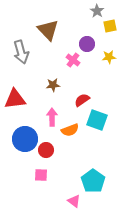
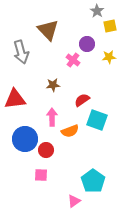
orange semicircle: moved 1 px down
pink triangle: rotated 48 degrees clockwise
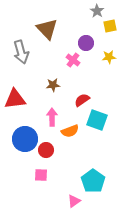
brown triangle: moved 1 px left, 1 px up
purple circle: moved 1 px left, 1 px up
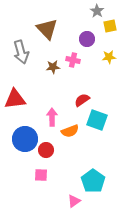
purple circle: moved 1 px right, 4 px up
pink cross: rotated 24 degrees counterclockwise
brown star: moved 18 px up
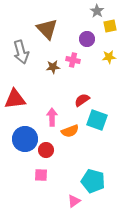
cyan pentagon: rotated 20 degrees counterclockwise
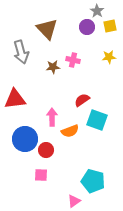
purple circle: moved 12 px up
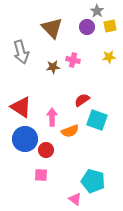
brown triangle: moved 5 px right, 1 px up
red triangle: moved 6 px right, 8 px down; rotated 40 degrees clockwise
pink triangle: moved 1 px right, 2 px up; rotated 48 degrees counterclockwise
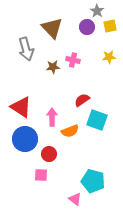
gray arrow: moved 5 px right, 3 px up
red circle: moved 3 px right, 4 px down
